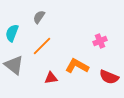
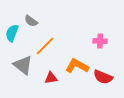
gray semicircle: moved 8 px left, 4 px down; rotated 88 degrees counterclockwise
pink cross: rotated 24 degrees clockwise
orange line: moved 3 px right
gray triangle: moved 9 px right
red semicircle: moved 6 px left
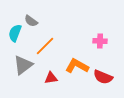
cyan semicircle: moved 3 px right
gray triangle: rotated 45 degrees clockwise
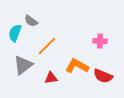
orange line: moved 2 px right
red semicircle: moved 1 px up
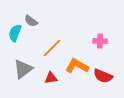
orange line: moved 5 px right, 2 px down
gray triangle: moved 4 px down
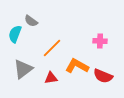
cyan semicircle: moved 1 px down
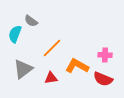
pink cross: moved 5 px right, 14 px down
red semicircle: moved 3 px down
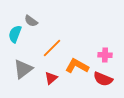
red triangle: rotated 32 degrees counterclockwise
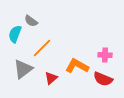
orange line: moved 10 px left
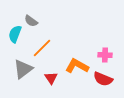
red triangle: rotated 24 degrees counterclockwise
